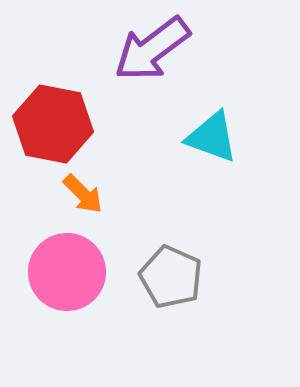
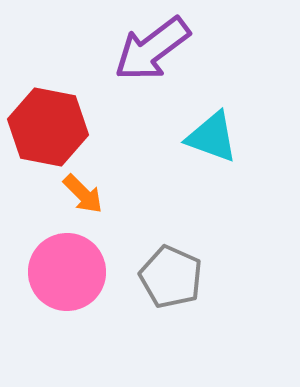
red hexagon: moved 5 px left, 3 px down
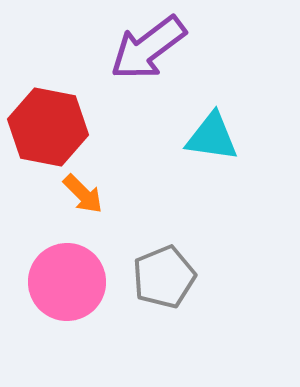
purple arrow: moved 4 px left, 1 px up
cyan triangle: rotated 12 degrees counterclockwise
pink circle: moved 10 px down
gray pentagon: moved 7 px left; rotated 26 degrees clockwise
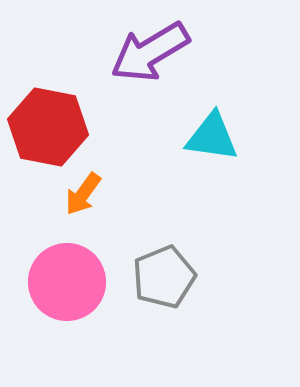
purple arrow: moved 2 px right, 4 px down; rotated 6 degrees clockwise
orange arrow: rotated 81 degrees clockwise
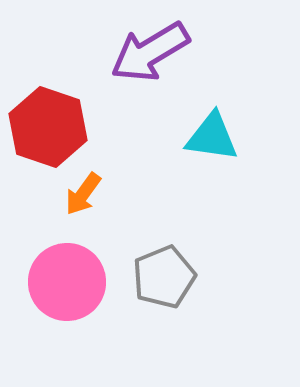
red hexagon: rotated 8 degrees clockwise
